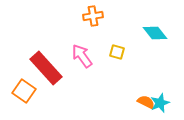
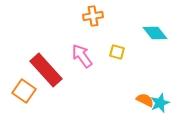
red rectangle: moved 2 px down
orange semicircle: moved 1 px left, 2 px up
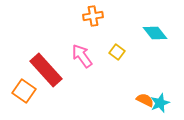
yellow square: rotated 21 degrees clockwise
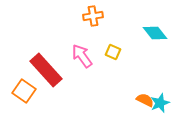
yellow square: moved 4 px left; rotated 14 degrees counterclockwise
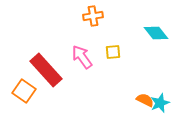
cyan diamond: moved 1 px right
yellow square: rotated 28 degrees counterclockwise
pink arrow: moved 1 px down
